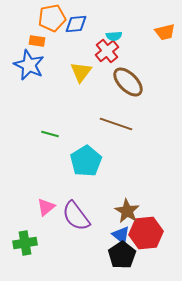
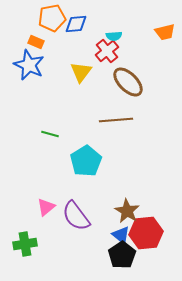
orange rectangle: moved 1 px left, 1 px down; rotated 14 degrees clockwise
brown line: moved 4 px up; rotated 24 degrees counterclockwise
green cross: moved 1 px down
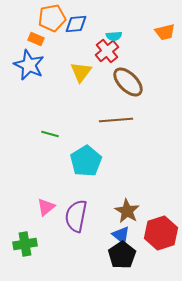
orange rectangle: moved 3 px up
purple semicircle: rotated 48 degrees clockwise
red hexagon: moved 15 px right; rotated 12 degrees counterclockwise
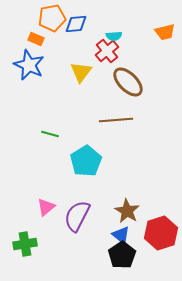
purple semicircle: moved 1 px right; rotated 16 degrees clockwise
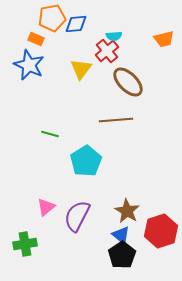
orange trapezoid: moved 1 px left, 7 px down
yellow triangle: moved 3 px up
red hexagon: moved 2 px up
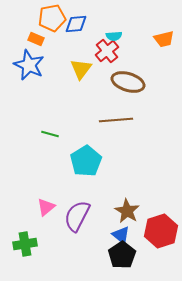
brown ellipse: rotated 28 degrees counterclockwise
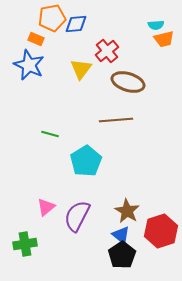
cyan semicircle: moved 42 px right, 11 px up
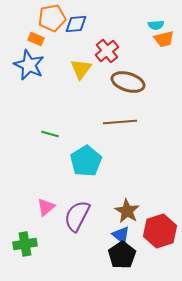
brown line: moved 4 px right, 2 px down
red hexagon: moved 1 px left
